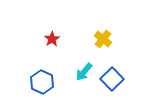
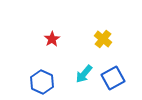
cyan arrow: moved 2 px down
blue square: moved 1 px right, 1 px up; rotated 15 degrees clockwise
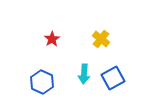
yellow cross: moved 2 px left
cyan arrow: rotated 36 degrees counterclockwise
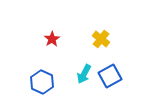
cyan arrow: rotated 24 degrees clockwise
blue square: moved 3 px left, 2 px up
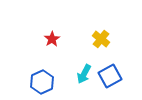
blue hexagon: rotated 10 degrees clockwise
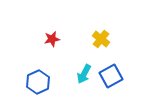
red star: rotated 21 degrees clockwise
blue square: moved 1 px right
blue hexagon: moved 4 px left
